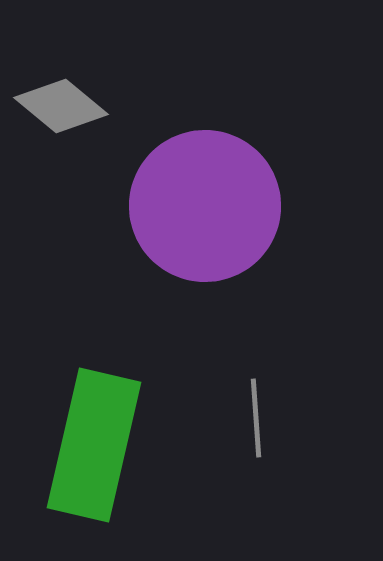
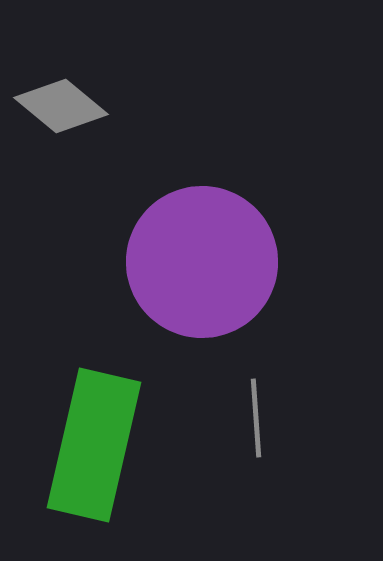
purple circle: moved 3 px left, 56 px down
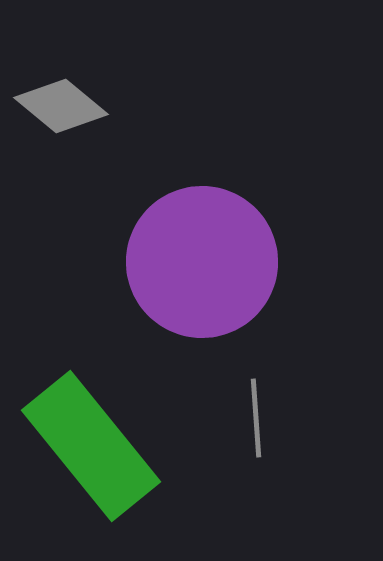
green rectangle: moved 3 px left, 1 px down; rotated 52 degrees counterclockwise
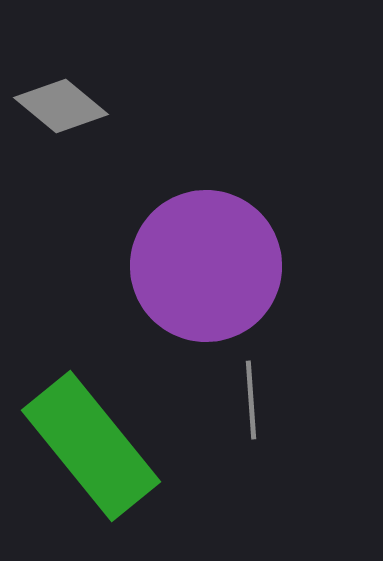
purple circle: moved 4 px right, 4 px down
gray line: moved 5 px left, 18 px up
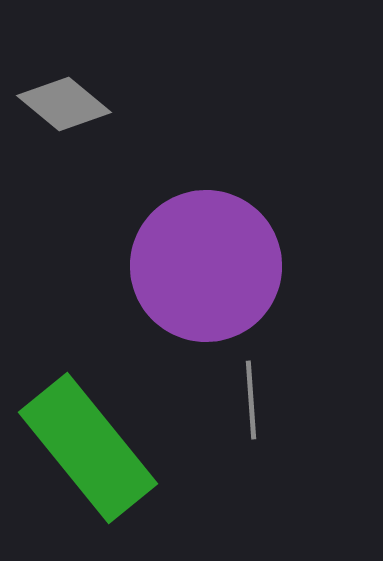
gray diamond: moved 3 px right, 2 px up
green rectangle: moved 3 px left, 2 px down
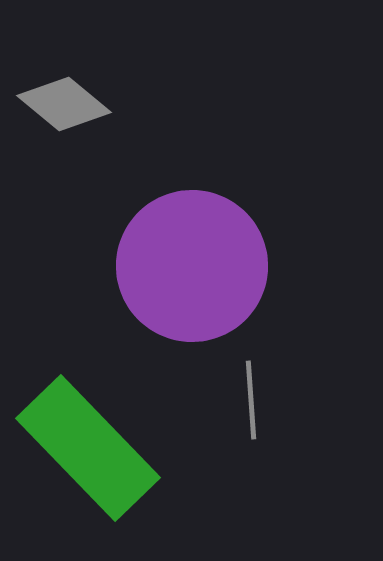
purple circle: moved 14 px left
green rectangle: rotated 5 degrees counterclockwise
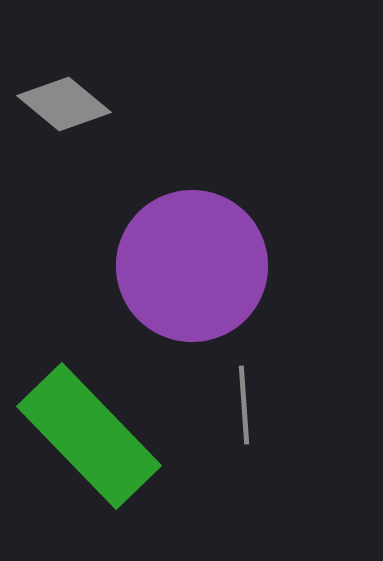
gray line: moved 7 px left, 5 px down
green rectangle: moved 1 px right, 12 px up
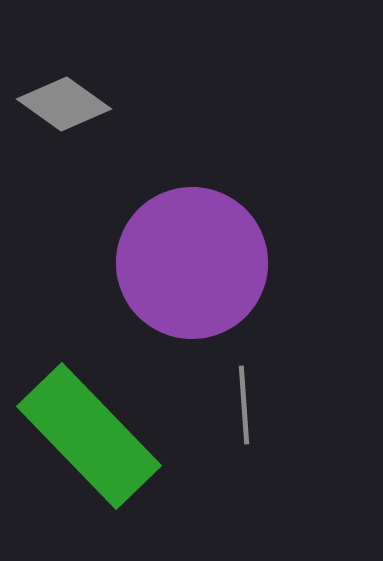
gray diamond: rotated 4 degrees counterclockwise
purple circle: moved 3 px up
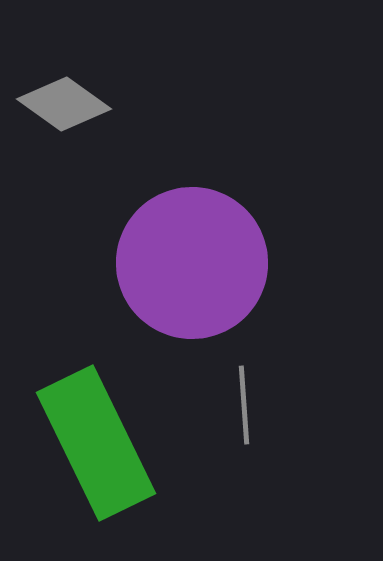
green rectangle: moved 7 px right, 7 px down; rotated 18 degrees clockwise
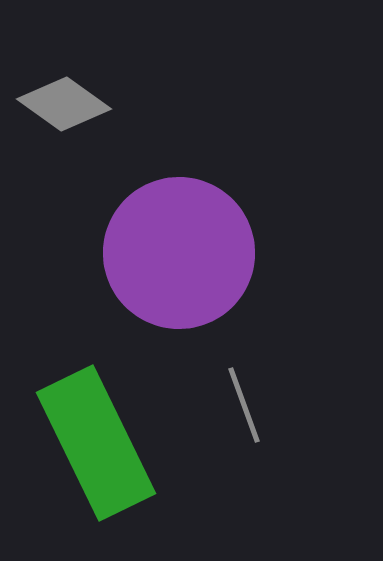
purple circle: moved 13 px left, 10 px up
gray line: rotated 16 degrees counterclockwise
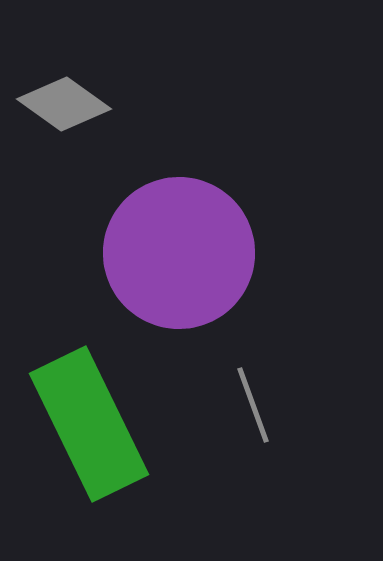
gray line: moved 9 px right
green rectangle: moved 7 px left, 19 px up
